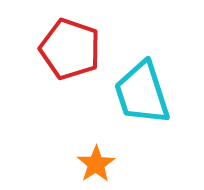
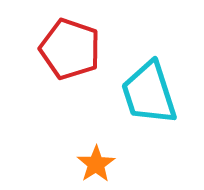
cyan trapezoid: moved 7 px right
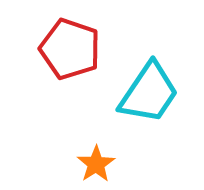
cyan trapezoid: rotated 128 degrees counterclockwise
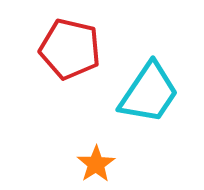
red pentagon: rotated 6 degrees counterclockwise
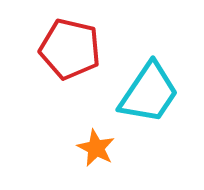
orange star: moved 16 px up; rotated 12 degrees counterclockwise
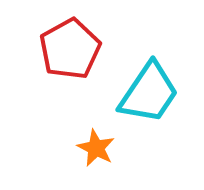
red pentagon: rotated 30 degrees clockwise
